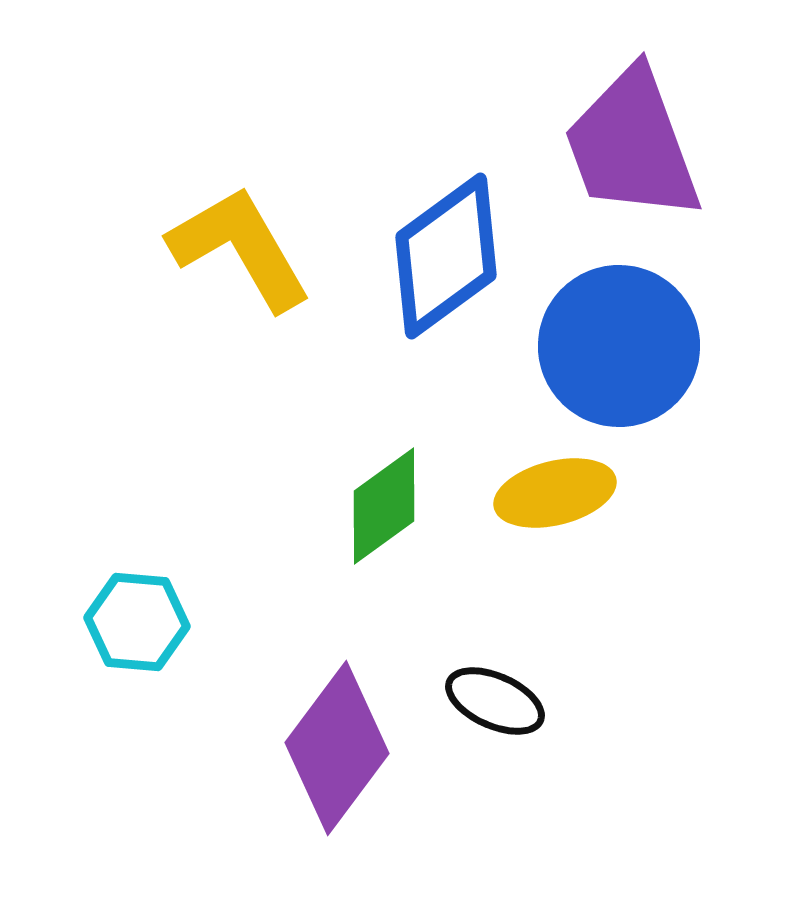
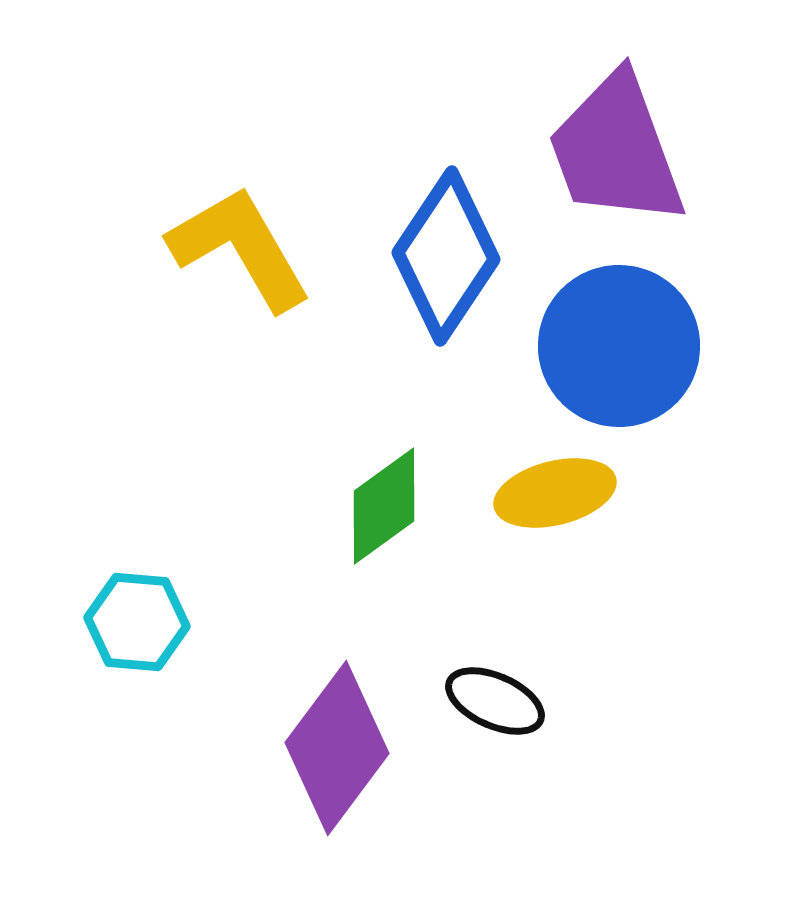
purple trapezoid: moved 16 px left, 5 px down
blue diamond: rotated 20 degrees counterclockwise
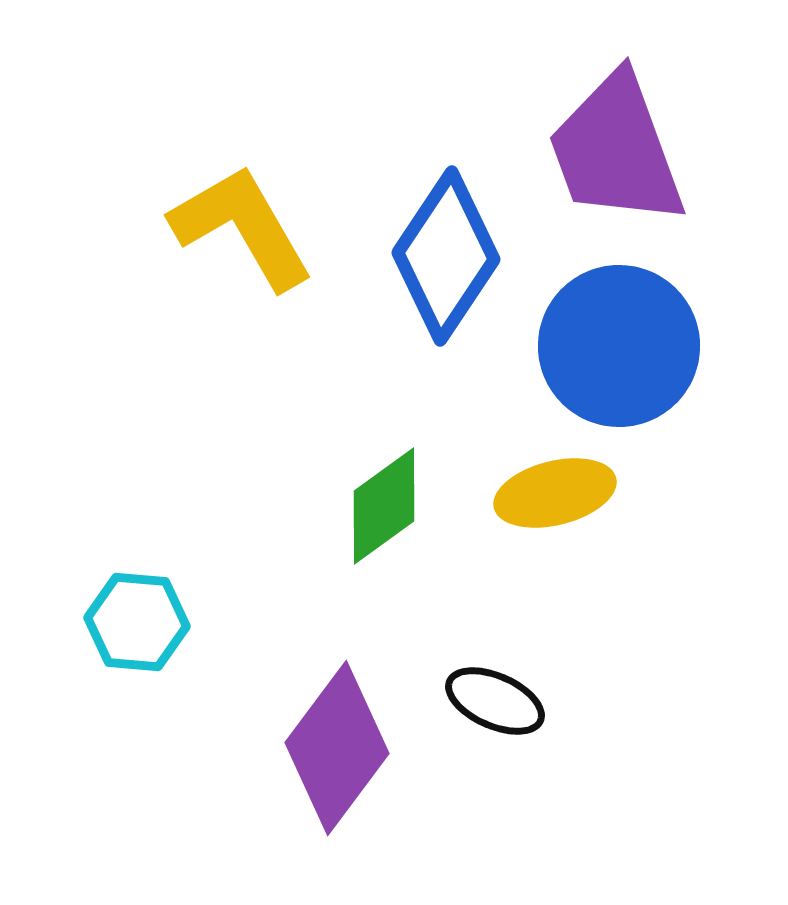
yellow L-shape: moved 2 px right, 21 px up
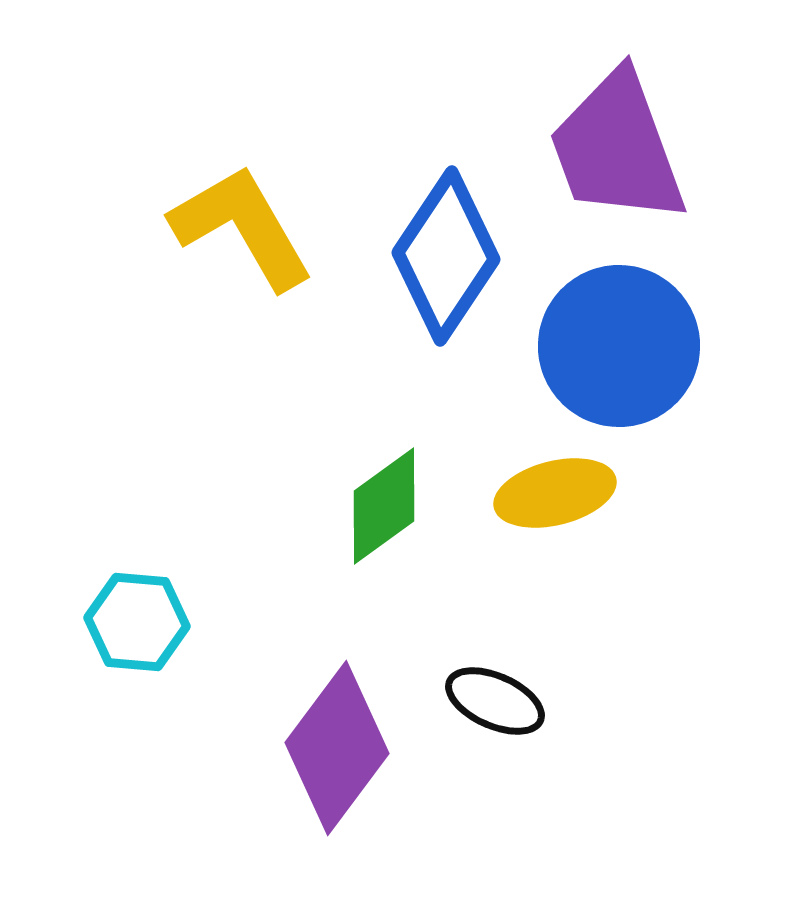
purple trapezoid: moved 1 px right, 2 px up
